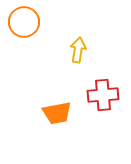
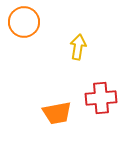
yellow arrow: moved 3 px up
red cross: moved 2 px left, 3 px down
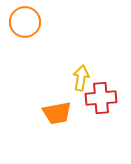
orange circle: moved 1 px right
yellow arrow: moved 3 px right, 31 px down
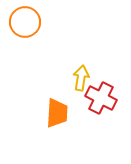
red cross: rotated 32 degrees clockwise
orange trapezoid: rotated 76 degrees counterclockwise
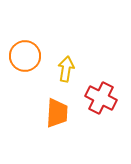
orange circle: moved 34 px down
yellow arrow: moved 15 px left, 9 px up
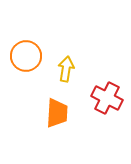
orange circle: moved 1 px right
red cross: moved 6 px right
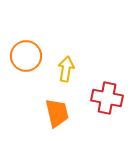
red cross: rotated 16 degrees counterclockwise
orange trapezoid: rotated 16 degrees counterclockwise
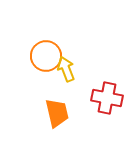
orange circle: moved 20 px right
yellow arrow: rotated 30 degrees counterclockwise
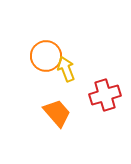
red cross: moved 2 px left, 3 px up; rotated 28 degrees counterclockwise
orange trapezoid: rotated 28 degrees counterclockwise
